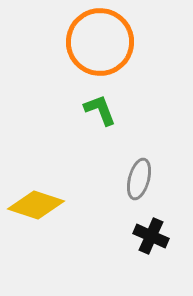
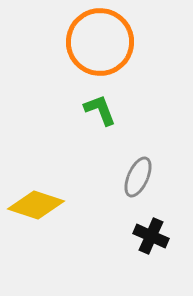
gray ellipse: moved 1 px left, 2 px up; rotated 9 degrees clockwise
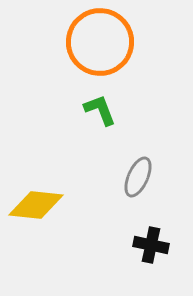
yellow diamond: rotated 12 degrees counterclockwise
black cross: moved 9 px down; rotated 12 degrees counterclockwise
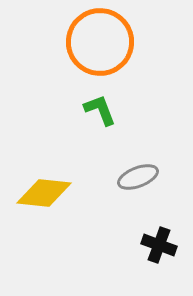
gray ellipse: rotated 45 degrees clockwise
yellow diamond: moved 8 px right, 12 px up
black cross: moved 8 px right; rotated 8 degrees clockwise
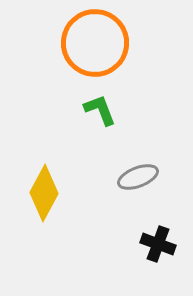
orange circle: moved 5 px left, 1 px down
yellow diamond: rotated 68 degrees counterclockwise
black cross: moved 1 px left, 1 px up
